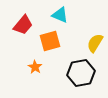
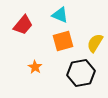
orange square: moved 13 px right
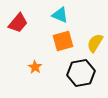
red trapezoid: moved 5 px left, 2 px up
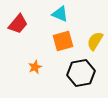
cyan triangle: moved 1 px up
red trapezoid: moved 1 px down
yellow semicircle: moved 2 px up
orange star: rotated 16 degrees clockwise
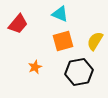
black hexagon: moved 2 px left, 1 px up
